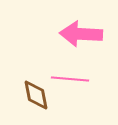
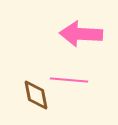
pink line: moved 1 px left, 1 px down
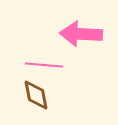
pink line: moved 25 px left, 15 px up
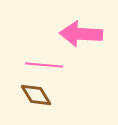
brown diamond: rotated 20 degrees counterclockwise
